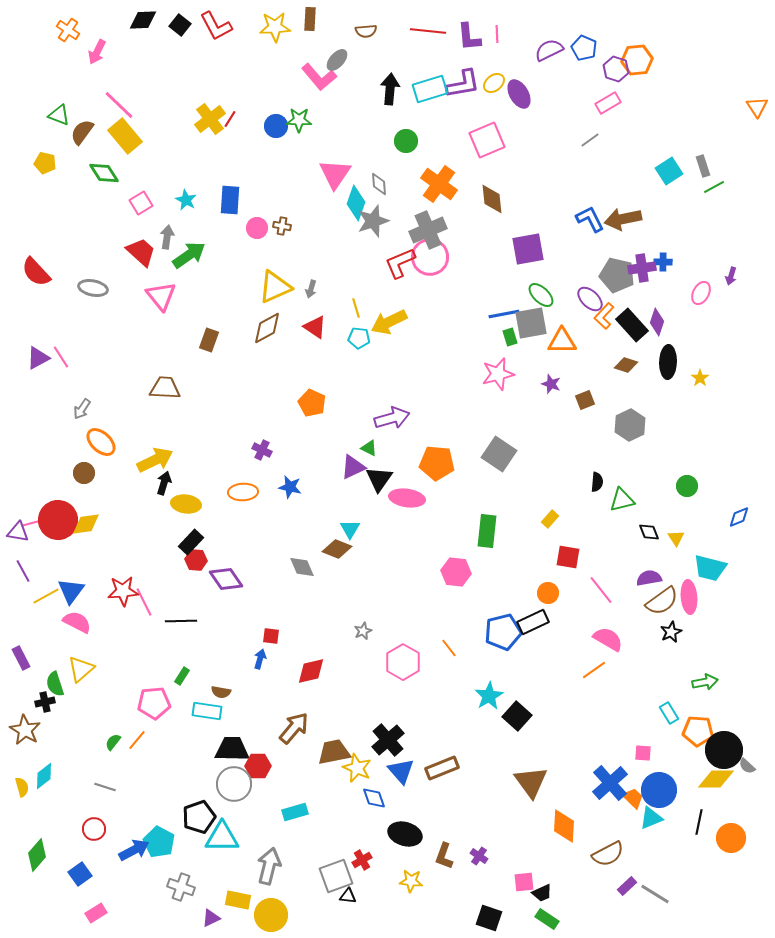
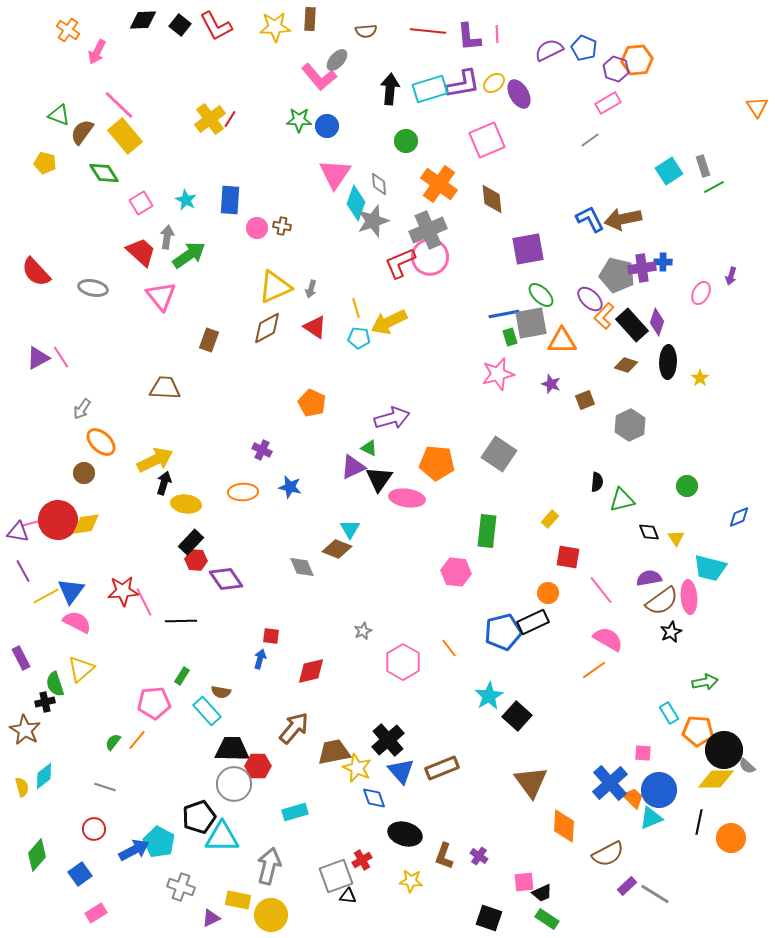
blue circle at (276, 126): moved 51 px right
cyan rectangle at (207, 711): rotated 40 degrees clockwise
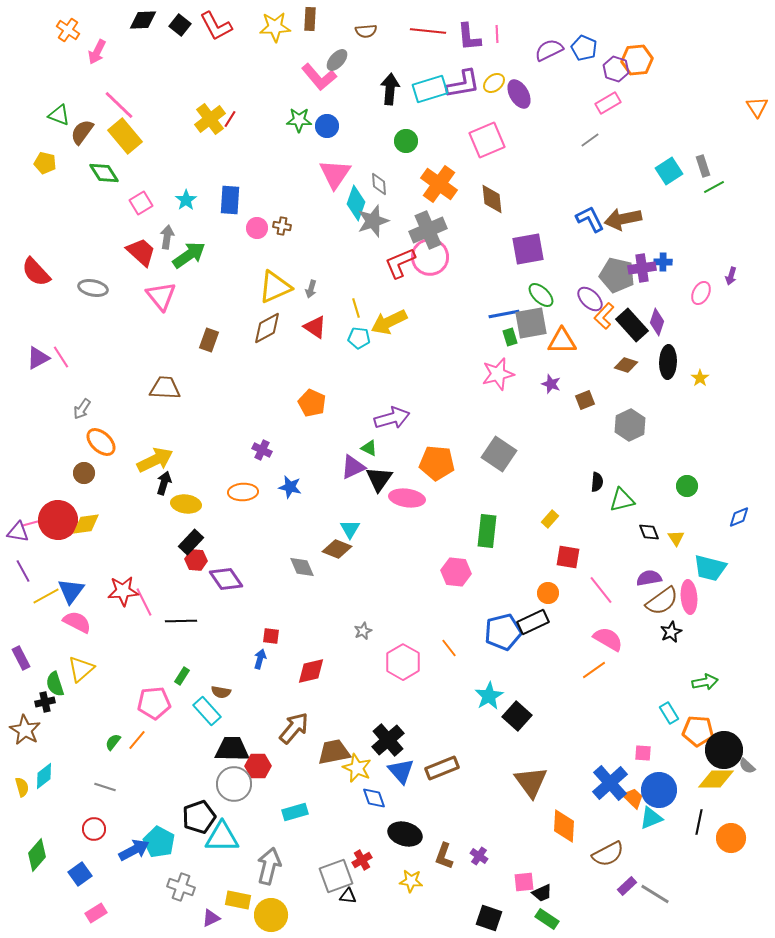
cyan star at (186, 200): rotated 10 degrees clockwise
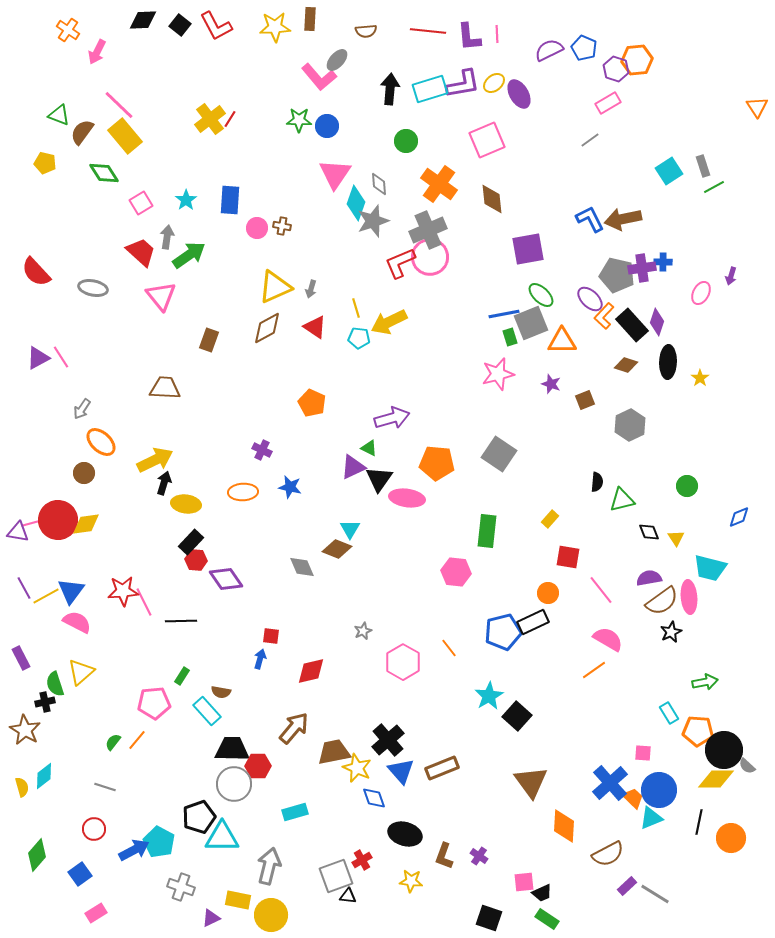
gray square at (531, 323): rotated 12 degrees counterclockwise
purple line at (23, 571): moved 1 px right, 17 px down
yellow triangle at (81, 669): moved 3 px down
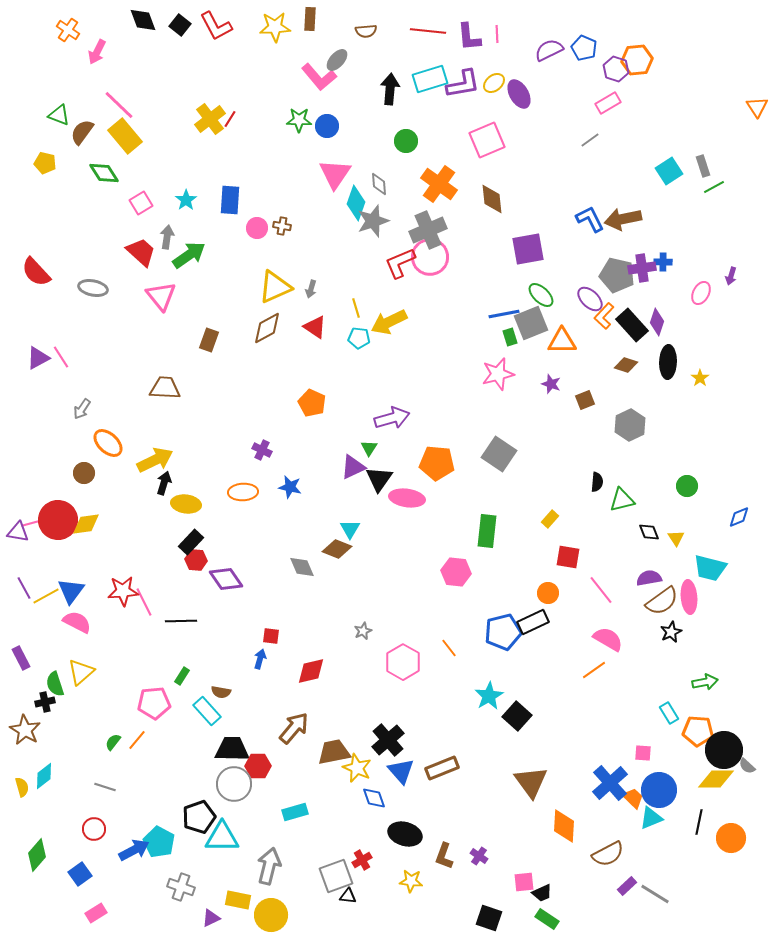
black diamond at (143, 20): rotated 72 degrees clockwise
cyan rectangle at (430, 89): moved 10 px up
orange ellipse at (101, 442): moved 7 px right, 1 px down
green triangle at (369, 448): rotated 36 degrees clockwise
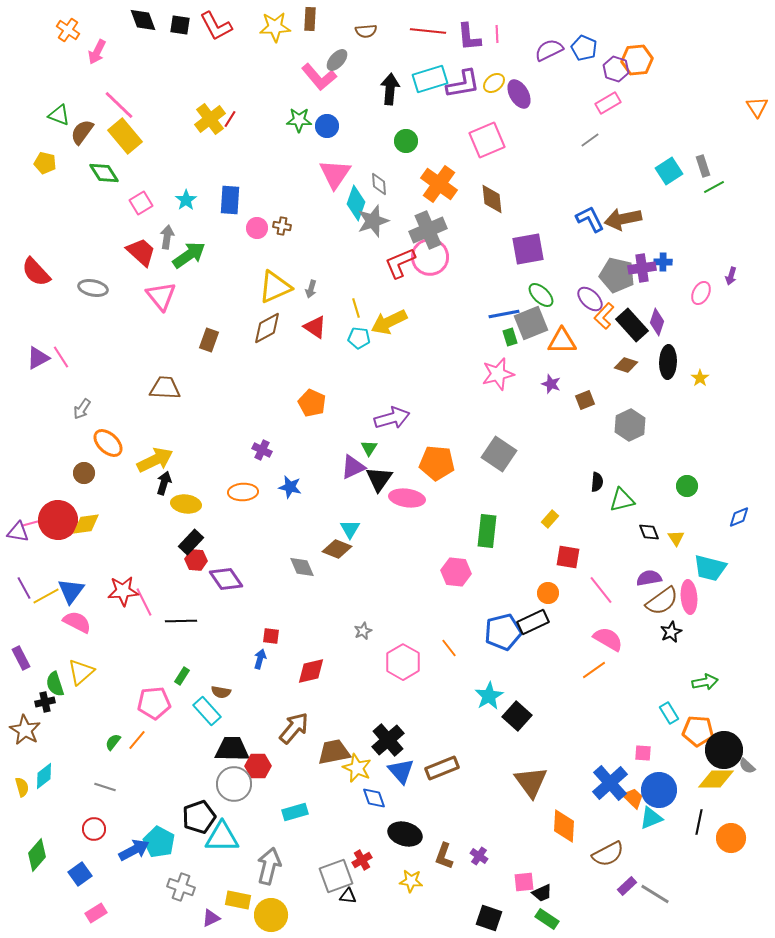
black square at (180, 25): rotated 30 degrees counterclockwise
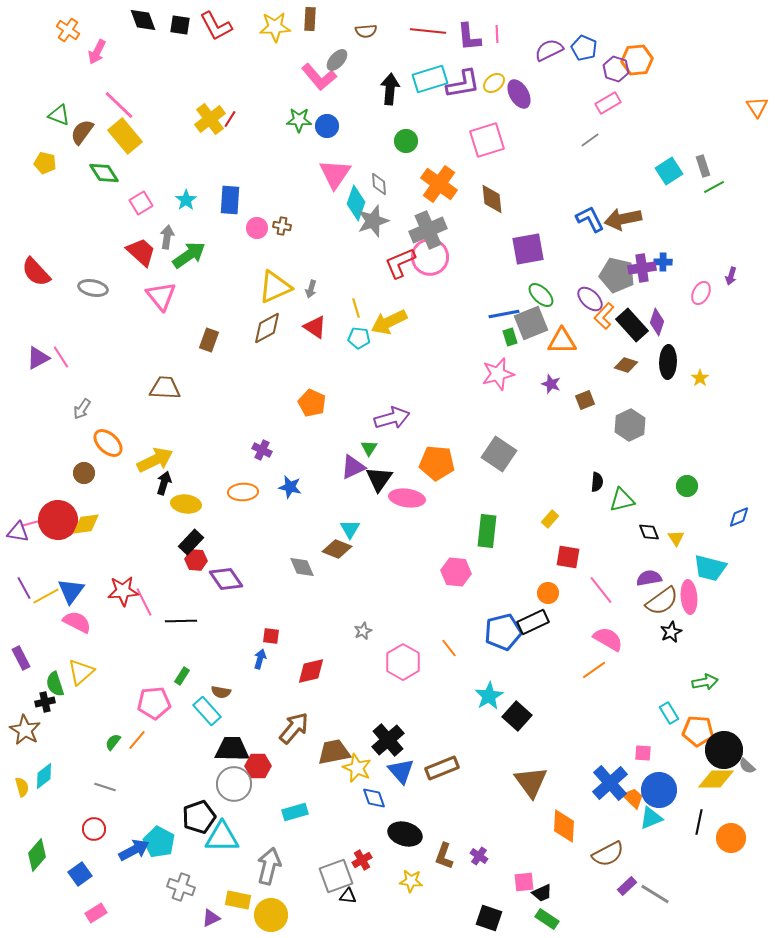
pink square at (487, 140): rotated 6 degrees clockwise
